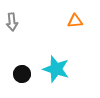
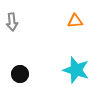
cyan star: moved 20 px right, 1 px down
black circle: moved 2 px left
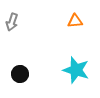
gray arrow: rotated 24 degrees clockwise
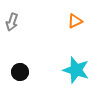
orange triangle: rotated 21 degrees counterclockwise
black circle: moved 2 px up
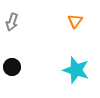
orange triangle: rotated 28 degrees counterclockwise
black circle: moved 8 px left, 5 px up
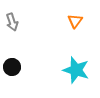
gray arrow: rotated 36 degrees counterclockwise
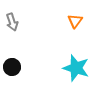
cyan star: moved 2 px up
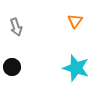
gray arrow: moved 4 px right, 5 px down
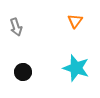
black circle: moved 11 px right, 5 px down
